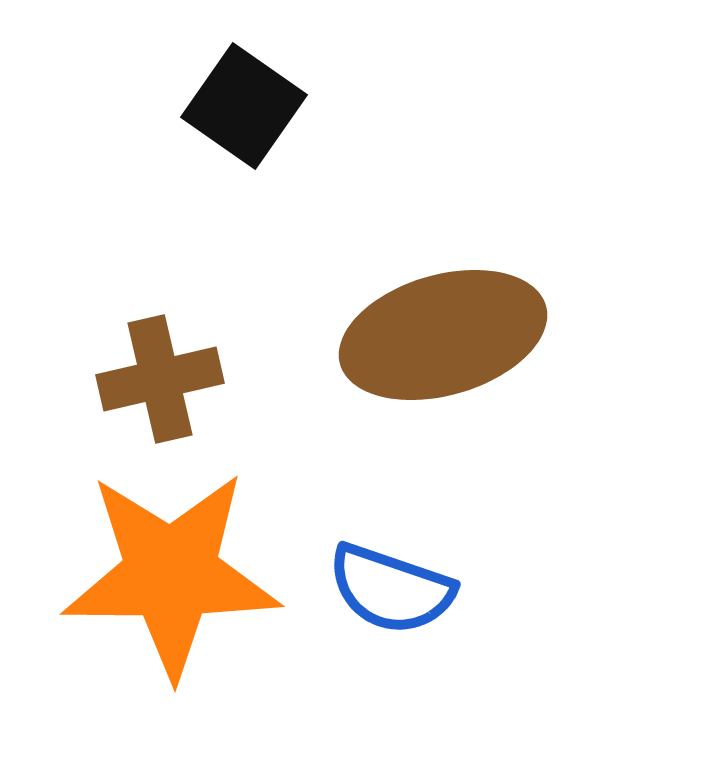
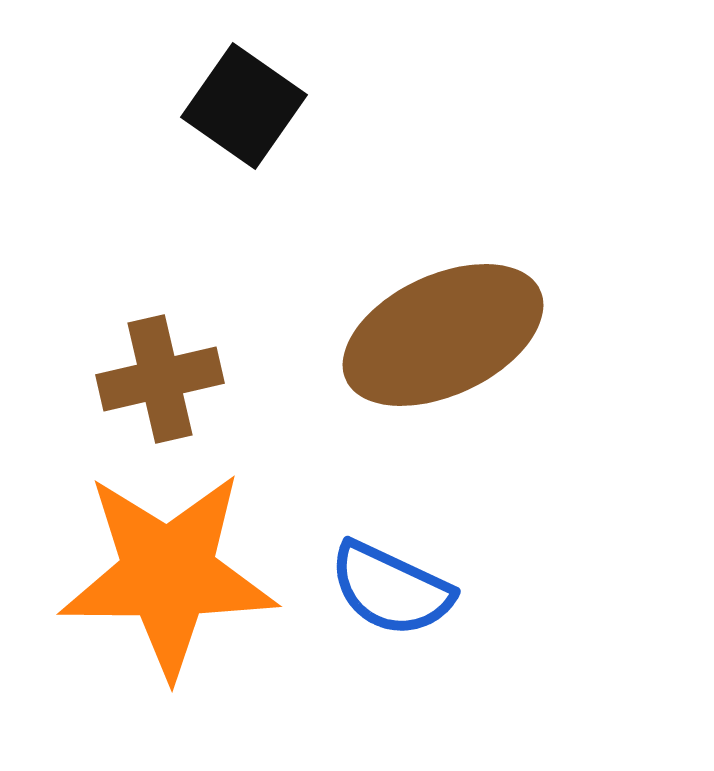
brown ellipse: rotated 9 degrees counterclockwise
orange star: moved 3 px left
blue semicircle: rotated 6 degrees clockwise
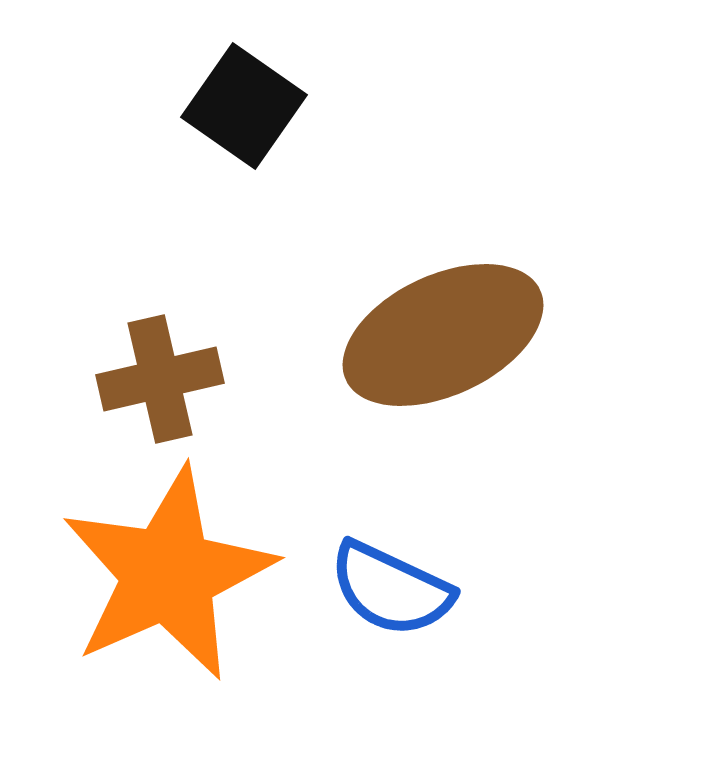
orange star: rotated 24 degrees counterclockwise
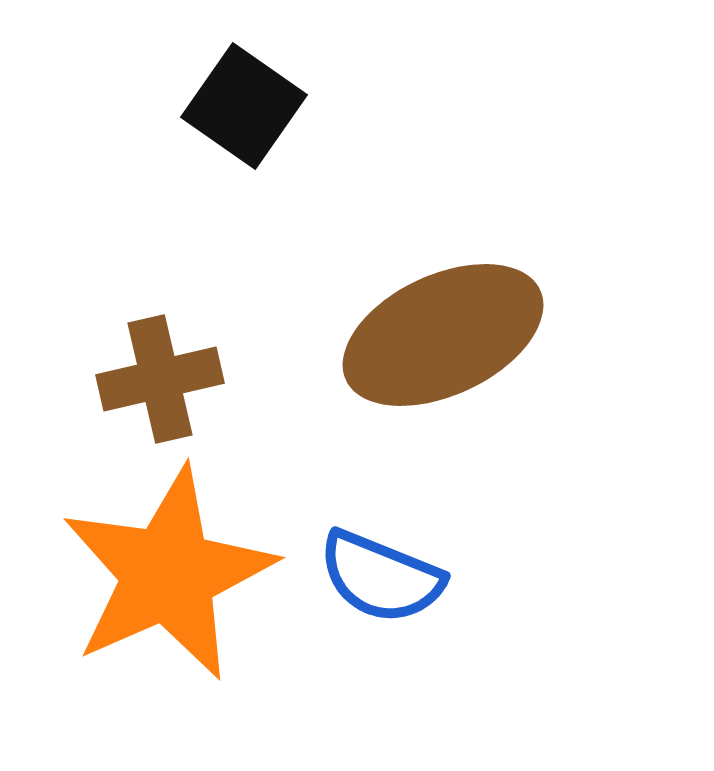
blue semicircle: moved 10 px left, 12 px up; rotated 3 degrees counterclockwise
